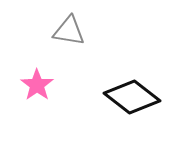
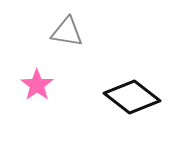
gray triangle: moved 2 px left, 1 px down
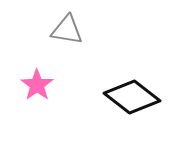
gray triangle: moved 2 px up
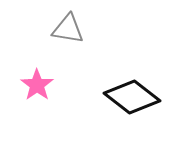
gray triangle: moved 1 px right, 1 px up
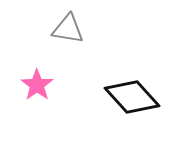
black diamond: rotated 10 degrees clockwise
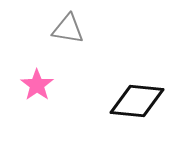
black diamond: moved 5 px right, 4 px down; rotated 42 degrees counterclockwise
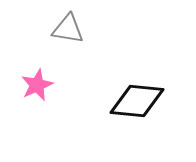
pink star: rotated 12 degrees clockwise
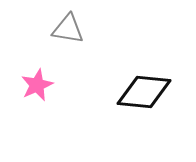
black diamond: moved 7 px right, 9 px up
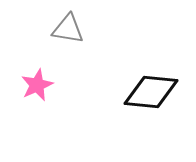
black diamond: moved 7 px right
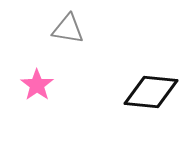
pink star: rotated 12 degrees counterclockwise
